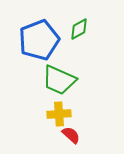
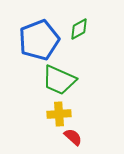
red semicircle: moved 2 px right, 2 px down
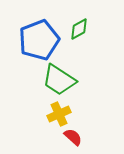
green trapezoid: rotated 9 degrees clockwise
yellow cross: rotated 20 degrees counterclockwise
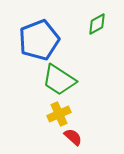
green diamond: moved 18 px right, 5 px up
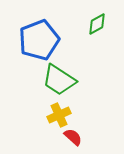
yellow cross: moved 1 px down
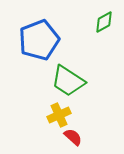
green diamond: moved 7 px right, 2 px up
green trapezoid: moved 9 px right, 1 px down
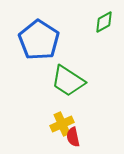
blue pentagon: rotated 18 degrees counterclockwise
yellow cross: moved 3 px right, 9 px down
red semicircle: rotated 144 degrees counterclockwise
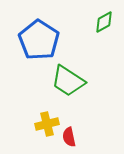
yellow cross: moved 15 px left; rotated 10 degrees clockwise
red semicircle: moved 4 px left
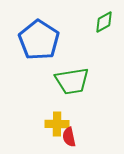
green trapezoid: moved 4 px right; rotated 42 degrees counterclockwise
yellow cross: moved 10 px right; rotated 15 degrees clockwise
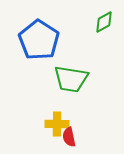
green trapezoid: moved 1 px left, 2 px up; rotated 18 degrees clockwise
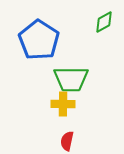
green trapezoid: rotated 9 degrees counterclockwise
yellow cross: moved 6 px right, 20 px up
red semicircle: moved 2 px left, 4 px down; rotated 24 degrees clockwise
